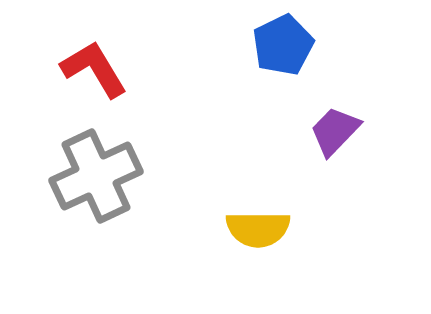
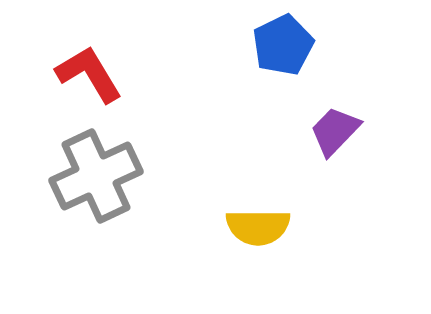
red L-shape: moved 5 px left, 5 px down
yellow semicircle: moved 2 px up
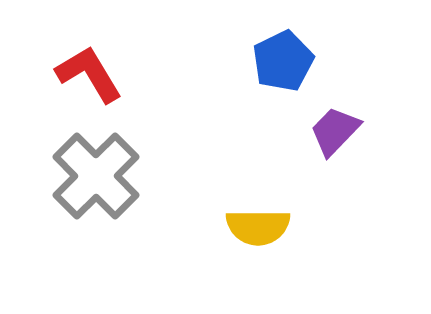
blue pentagon: moved 16 px down
gray cross: rotated 20 degrees counterclockwise
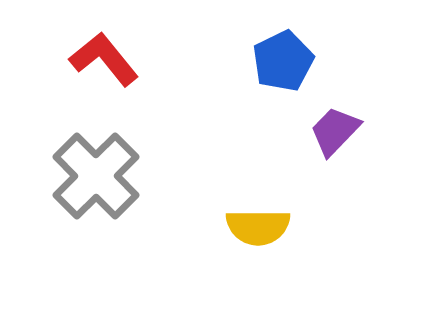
red L-shape: moved 15 px right, 15 px up; rotated 8 degrees counterclockwise
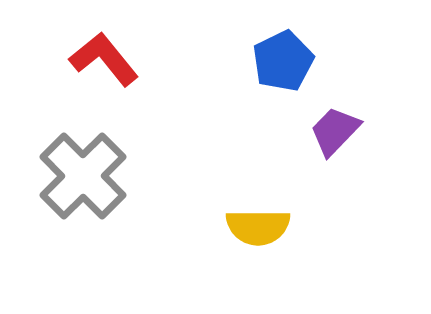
gray cross: moved 13 px left
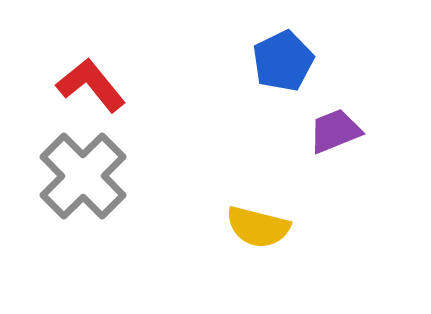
red L-shape: moved 13 px left, 26 px down
purple trapezoid: rotated 24 degrees clockwise
yellow semicircle: rotated 14 degrees clockwise
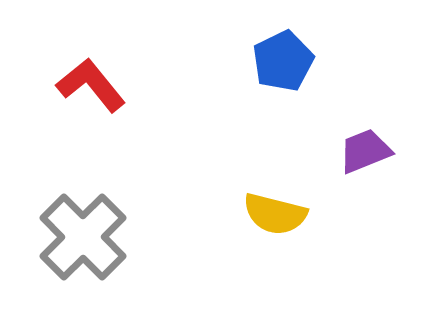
purple trapezoid: moved 30 px right, 20 px down
gray cross: moved 61 px down
yellow semicircle: moved 17 px right, 13 px up
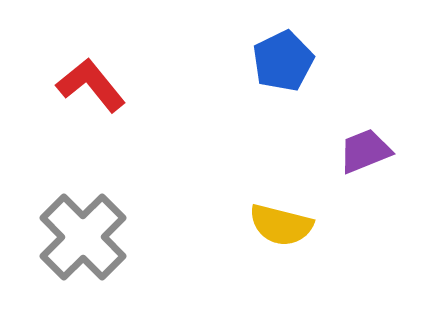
yellow semicircle: moved 6 px right, 11 px down
